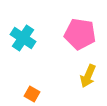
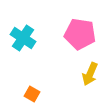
yellow arrow: moved 2 px right, 2 px up
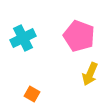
pink pentagon: moved 1 px left, 2 px down; rotated 12 degrees clockwise
cyan cross: rotated 30 degrees clockwise
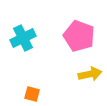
yellow arrow: rotated 125 degrees counterclockwise
orange square: rotated 14 degrees counterclockwise
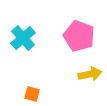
cyan cross: rotated 15 degrees counterclockwise
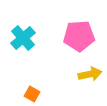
pink pentagon: rotated 24 degrees counterclockwise
orange square: rotated 14 degrees clockwise
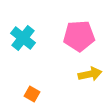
cyan cross: rotated 10 degrees counterclockwise
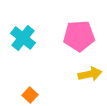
orange square: moved 2 px left, 1 px down; rotated 14 degrees clockwise
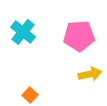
cyan cross: moved 6 px up
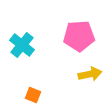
cyan cross: moved 1 px left, 13 px down
orange square: moved 3 px right; rotated 21 degrees counterclockwise
